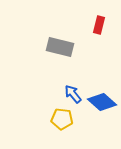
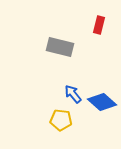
yellow pentagon: moved 1 px left, 1 px down
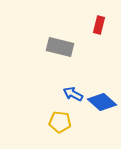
blue arrow: rotated 24 degrees counterclockwise
yellow pentagon: moved 1 px left, 2 px down
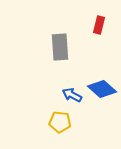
gray rectangle: rotated 72 degrees clockwise
blue arrow: moved 1 px left, 1 px down
blue diamond: moved 13 px up
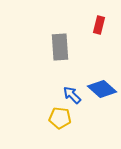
blue arrow: rotated 18 degrees clockwise
yellow pentagon: moved 4 px up
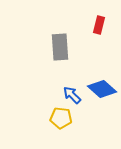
yellow pentagon: moved 1 px right
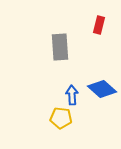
blue arrow: rotated 42 degrees clockwise
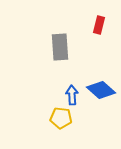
blue diamond: moved 1 px left, 1 px down
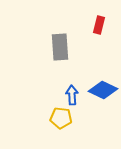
blue diamond: moved 2 px right; rotated 16 degrees counterclockwise
